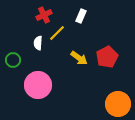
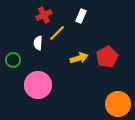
yellow arrow: rotated 54 degrees counterclockwise
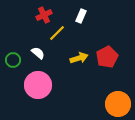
white semicircle: moved 10 px down; rotated 128 degrees clockwise
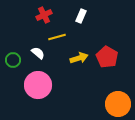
yellow line: moved 4 px down; rotated 30 degrees clockwise
red pentagon: rotated 15 degrees counterclockwise
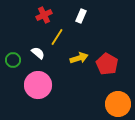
yellow line: rotated 42 degrees counterclockwise
red pentagon: moved 7 px down
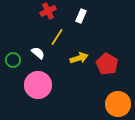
red cross: moved 4 px right, 4 px up
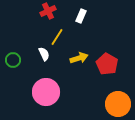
white semicircle: moved 6 px right, 1 px down; rotated 24 degrees clockwise
pink circle: moved 8 px right, 7 px down
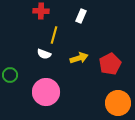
red cross: moved 7 px left; rotated 28 degrees clockwise
yellow line: moved 3 px left, 2 px up; rotated 18 degrees counterclockwise
white semicircle: rotated 136 degrees clockwise
green circle: moved 3 px left, 15 px down
red pentagon: moved 3 px right; rotated 15 degrees clockwise
orange circle: moved 1 px up
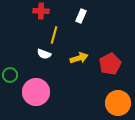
pink circle: moved 10 px left
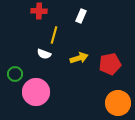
red cross: moved 2 px left
red pentagon: rotated 15 degrees clockwise
green circle: moved 5 px right, 1 px up
